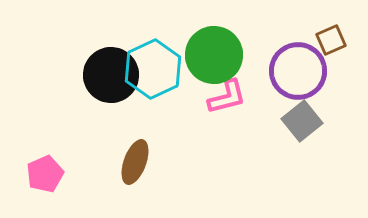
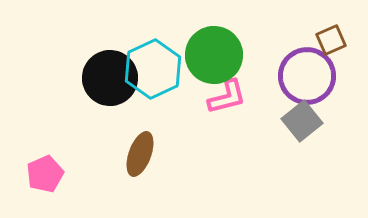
purple circle: moved 9 px right, 5 px down
black circle: moved 1 px left, 3 px down
brown ellipse: moved 5 px right, 8 px up
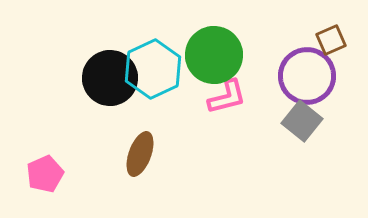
gray square: rotated 12 degrees counterclockwise
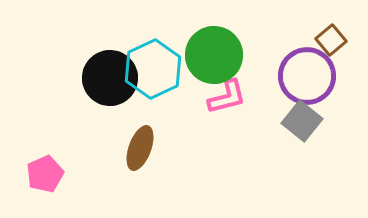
brown square: rotated 16 degrees counterclockwise
brown ellipse: moved 6 px up
